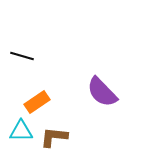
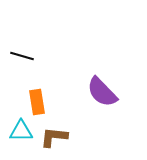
orange rectangle: rotated 65 degrees counterclockwise
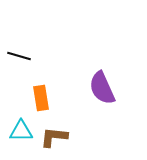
black line: moved 3 px left
purple semicircle: moved 4 px up; rotated 20 degrees clockwise
orange rectangle: moved 4 px right, 4 px up
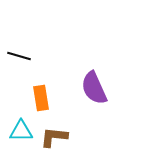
purple semicircle: moved 8 px left
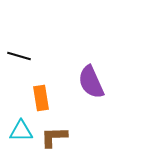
purple semicircle: moved 3 px left, 6 px up
brown L-shape: rotated 8 degrees counterclockwise
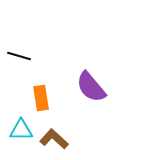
purple semicircle: moved 5 px down; rotated 16 degrees counterclockwise
cyan triangle: moved 1 px up
brown L-shape: moved 2 px down; rotated 44 degrees clockwise
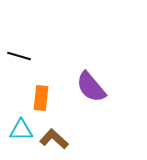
orange rectangle: rotated 15 degrees clockwise
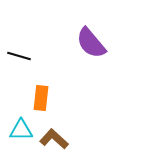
purple semicircle: moved 44 px up
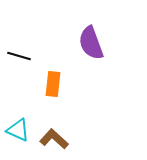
purple semicircle: rotated 20 degrees clockwise
orange rectangle: moved 12 px right, 14 px up
cyan triangle: moved 3 px left; rotated 25 degrees clockwise
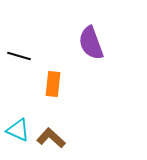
brown L-shape: moved 3 px left, 1 px up
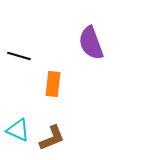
brown L-shape: moved 1 px right; rotated 116 degrees clockwise
